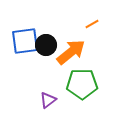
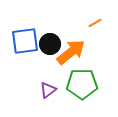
orange line: moved 3 px right, 1 px up
black circle: moved 4 px right, 1 px up
purple triangle: moved 10 px up
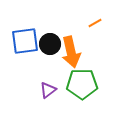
orange arrow: rotated 116 degrees clockwise
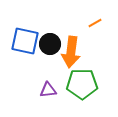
blue square: rotated 20 degrees clockwise
orange arrow: rotated 20 degrees clockwise
purple triangle: rotated 30 degrees clockwise
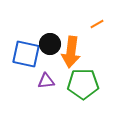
orange line: moved 2 px right, 1 px down
blue square: moved 1 px right, 13 px down
green pentagon: moved 1 px right
purple triangle: moved 2 px left, 9 px up
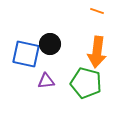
orange line: moved 13 px up; rotated 48 degrees clockwise
orange arrow: moved 26 px right
green pentagon: moved 3 px right, 1 px up; rotated 16 degrees clockwise
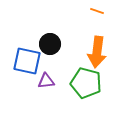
blue square: moved 1 px right, 7 px down
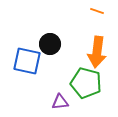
purple triangle: moved 14 px right, 21 px down
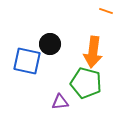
orange line: moved 9 px right
orange arrow: moved 4 px left
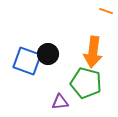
black circle: moved 2 px left, 10 px down
blue square: rotated 8 degrees clockwise
